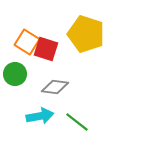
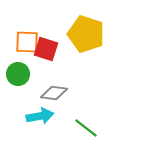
orange square: rotated 30 degrees counterclockwise
green circle: moved 3 px right
gray diamond: moved 1 px left, 6 px down
green line: moved 9 px right, 6 px down
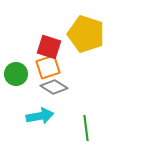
orange square: moved 21 px right, 25 px down; rotated 20 degrees counterclockwise
red square: moved 3 px right, 2 px up
green circle: moved 2 px left
gray diamond: moved 6 px up; rotated 24 degrees clockwise
green line: rotated 45 degrees clockwise
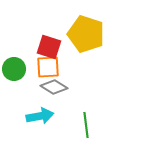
orange square: rotated 15 degrees clockwise
green circle: moved 2 px left, 5 px up
green line: moved 3 px up
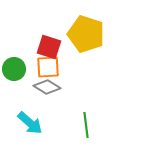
gray diamond: moved 7 px left
cyan arrow: moved 10 px left, 7 px down; rotated 52 degrees clockwise
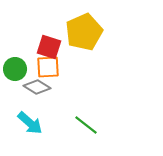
yellow pentagon: moved 2 px left, 2 px up; rotated 30 degrees clockwise
green circle: moved 1 px right
gray diamond: moved 10 px left
green line: rotated 45 degrees counterclockwise
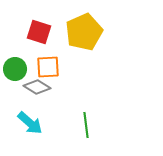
red square: moved 10 px left, 15 px up
green line: rotated 45 degrees clockwise
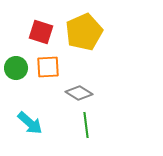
red square: moved 2 px right
green circle: moved 1 px right, 1 px up
gray diamond: moved 42 px right, 6 px down
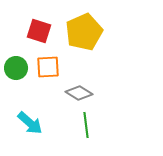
red square: moved 2 px left, 1 px up
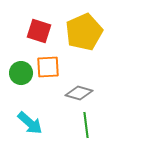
green circle: moved 5 px right, 5 px down
gray diamond: rotated 16 degrees counterclockwise
